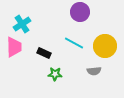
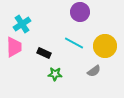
gray semicircle: rotated 32 degrees counterclockwise
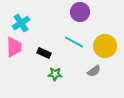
cyan cross: moved 1 px left, 1 px up
cyan line: moved 1 px up
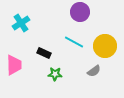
pink trapezoid: moved 18 px down
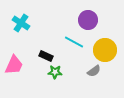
purple circle: moved 8 px right, 8 px down
cyan cross: rotated 24 degrees counterclockwise
yellow circle: moved 4 px down
black rectangle: moved 2 px right, 3 px down
pink trapezoid: rotated 25 degrees clockwise
green star: moved 2 px up
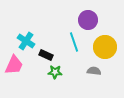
cyan cross: moved 5 px right, 18 px down
cyan line: rotated 42 degrees clockwise
yellow circle: moved 3 px up
black rectangle: moved 1 px up
gray semicircle: rotated 136 degrees counterclockwise
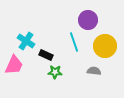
yellow circle: moved 1 px up
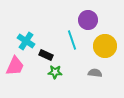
cyan line: moved 2 px left, 2 px up
pink trapezoid: moved 1 px right, 1 px down
gray semicircle: moved 1 px right, 2 px down
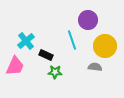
cyan cross: rotated 18 degrees clockwise
gray semicircle: moved 6 px up
